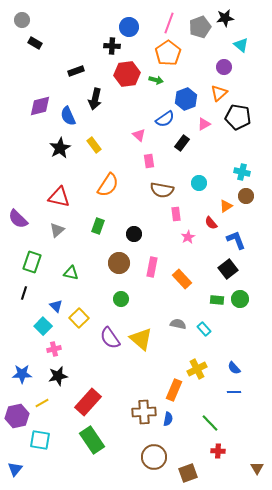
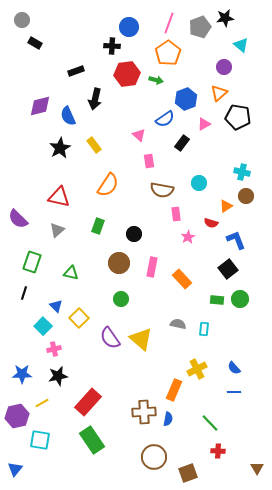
red semicircle at (211, 223): rotated 32 degrees counterclockwise
cyan rectangle at (204, 329): rotated 48 degrees clockwise
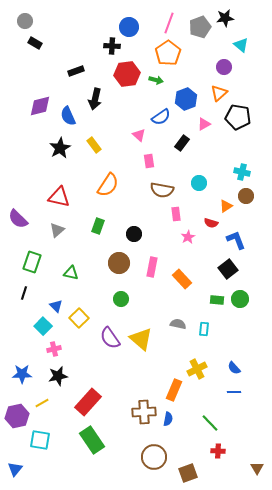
gray circle at (22, 20): moved 3 px right, 1 px down
blue semicircle at (165, 119): moved 4 px left, 2 px up
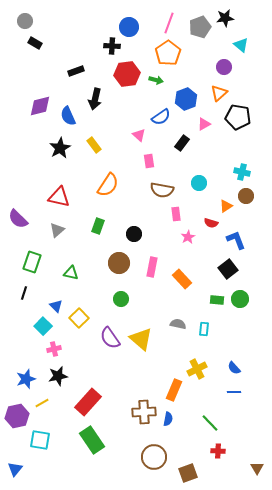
blue star at (22, 374): moved 4 px right, 5 px down; rotated 18 degrees counterclockwise
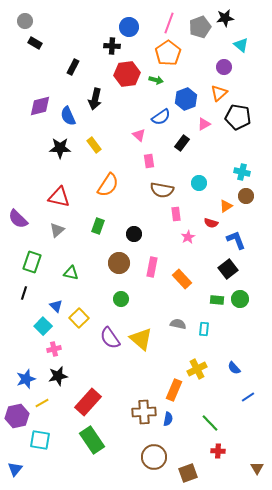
black rectangle at (76, 71): moved 3 px left, 4 px up; rotated 42 degrees counterclockwise
black star at (60, 148): rotated 30 degrees clockwise
blue line at (234, 392): moved 14 px right, 5 px down; rotated 32 degrees counterclockwise
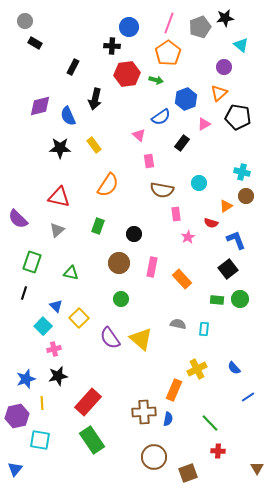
yellow line at (42, 403): rotated 64 degrees counterclockwise
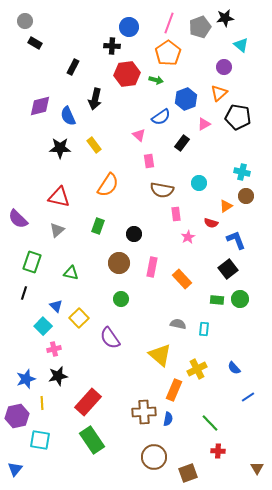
yellow triangle at (141, 339): moved 19 px right, 16 px down
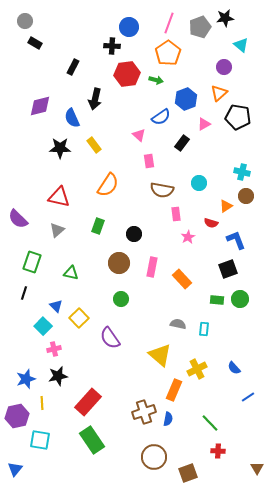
blue semicircle at (68, 116): moved 4 px right, 2 px down
black square at (228, 269): rotated 18 degrees clockwise
brown cross at (144, 412): rotated 15 degrees counterclockwise
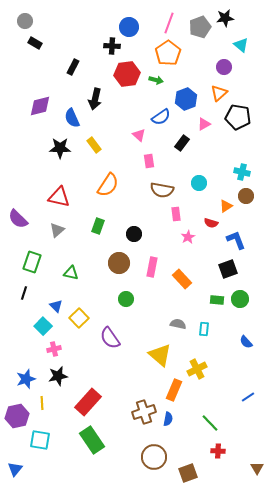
green circle at (121, 299): moved 5 px right
blue semicircle at (234, 368): moved 12 px right, 26 px up
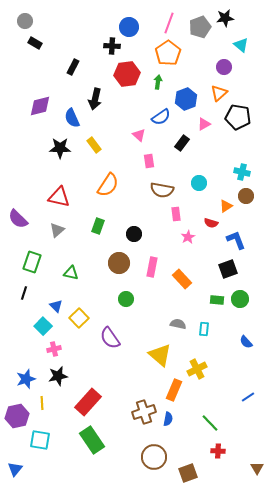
green arrow at (156, 80): moved 2 px right, 2 px down; rotated 96 degrees counterclockwise
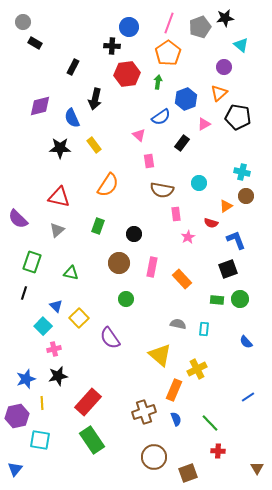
gray circle at (25, 21): moved 2 px left, 1 px down
blue semicircle at (168, 419): moved 8 px right; rotated 32 degrees counterclockwise
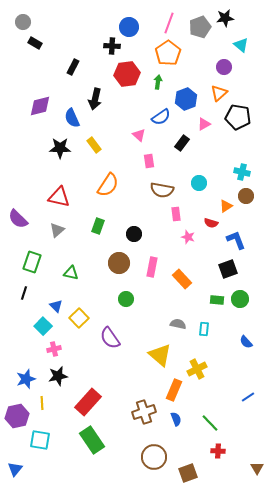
pink star at (188, 237): rotated 24 degrees counterclockwise
